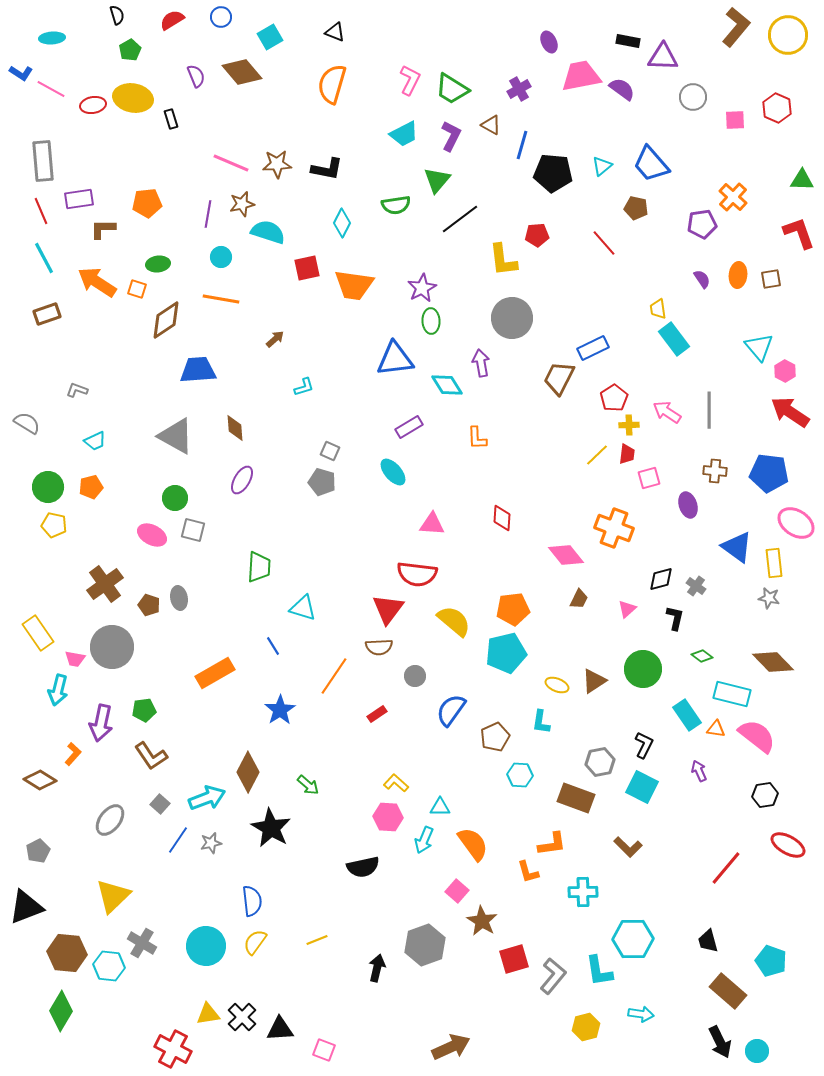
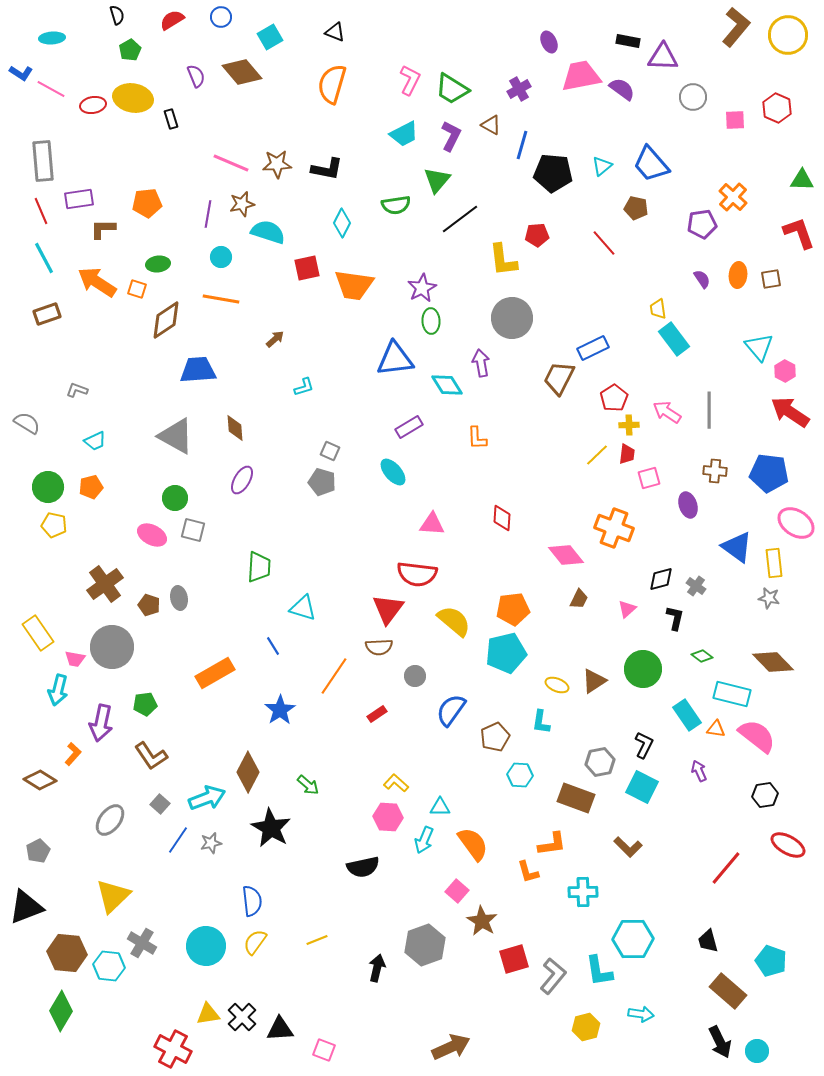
green pentagon at (144, 710): moved 1 px right, 6 px up
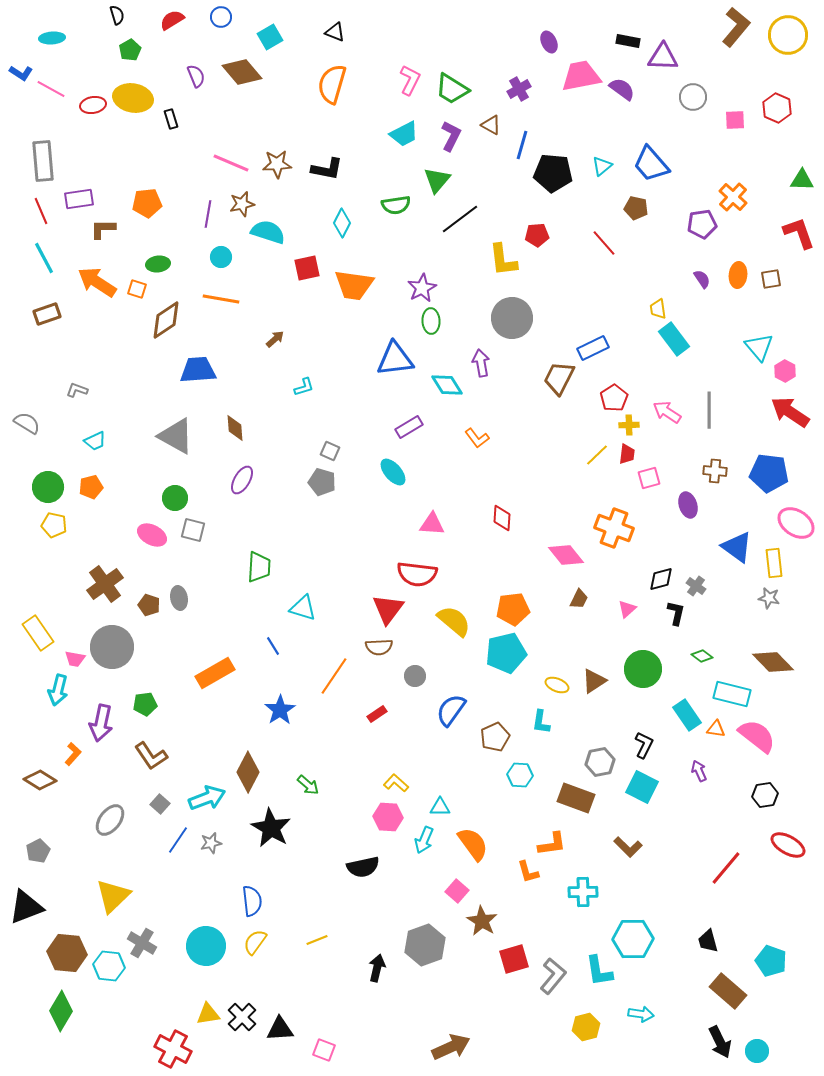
orange L-shape at (477, 438): rotated 35 degrees counterclockwise
black L-shape at (675, 618): moved 1 px right, 5 px up
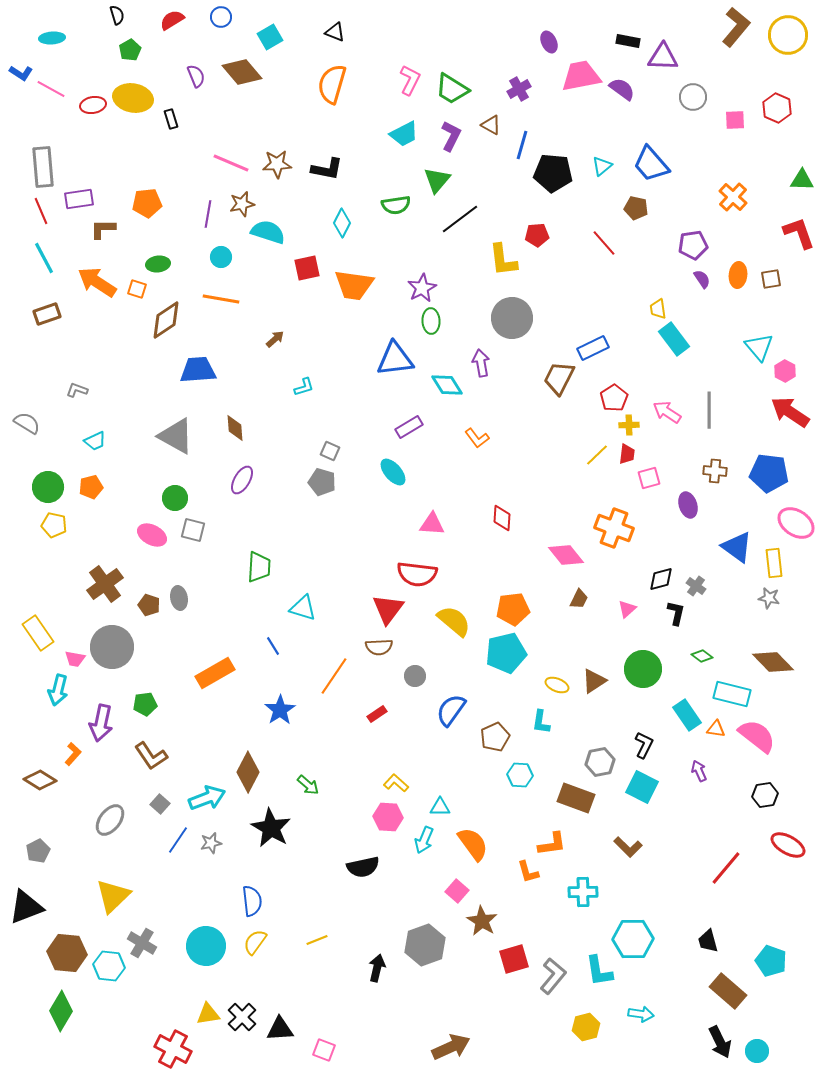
gray rectangle at (43, 161): moved 6 px down
purple pentagon at (702, 224): moved 9 px left, 21 px down
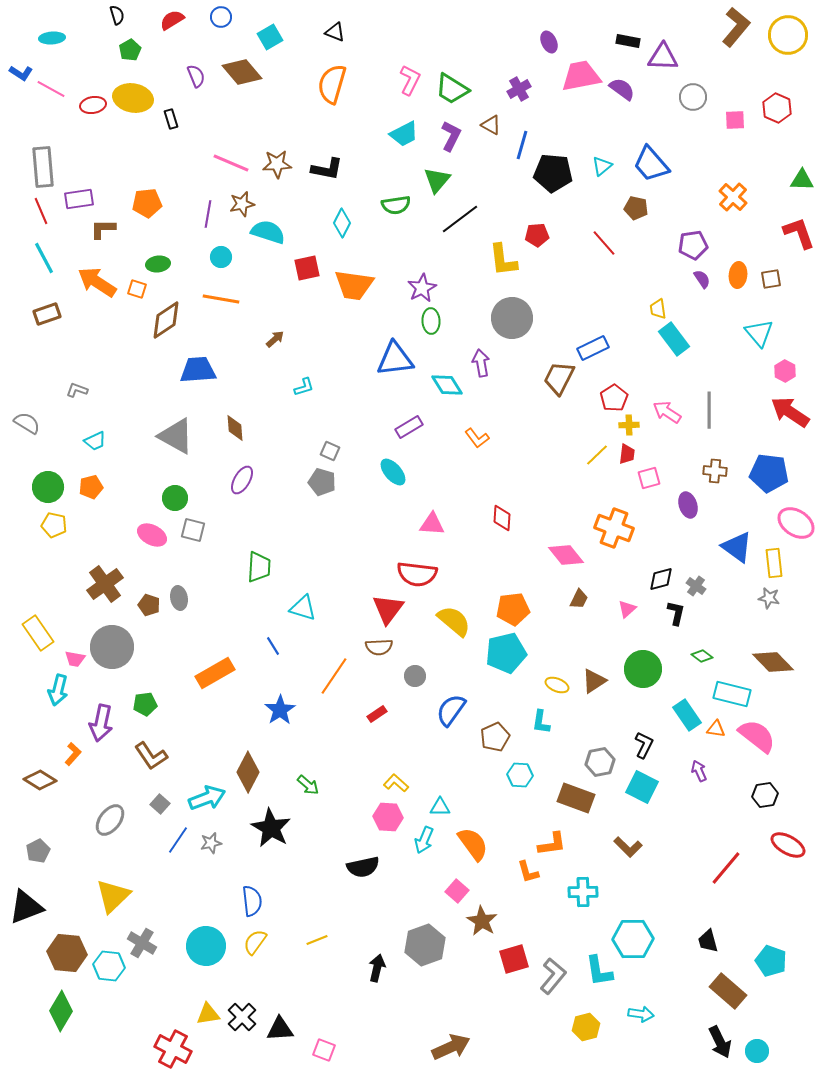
cyan triangle at (759, 347): moved 14 px up
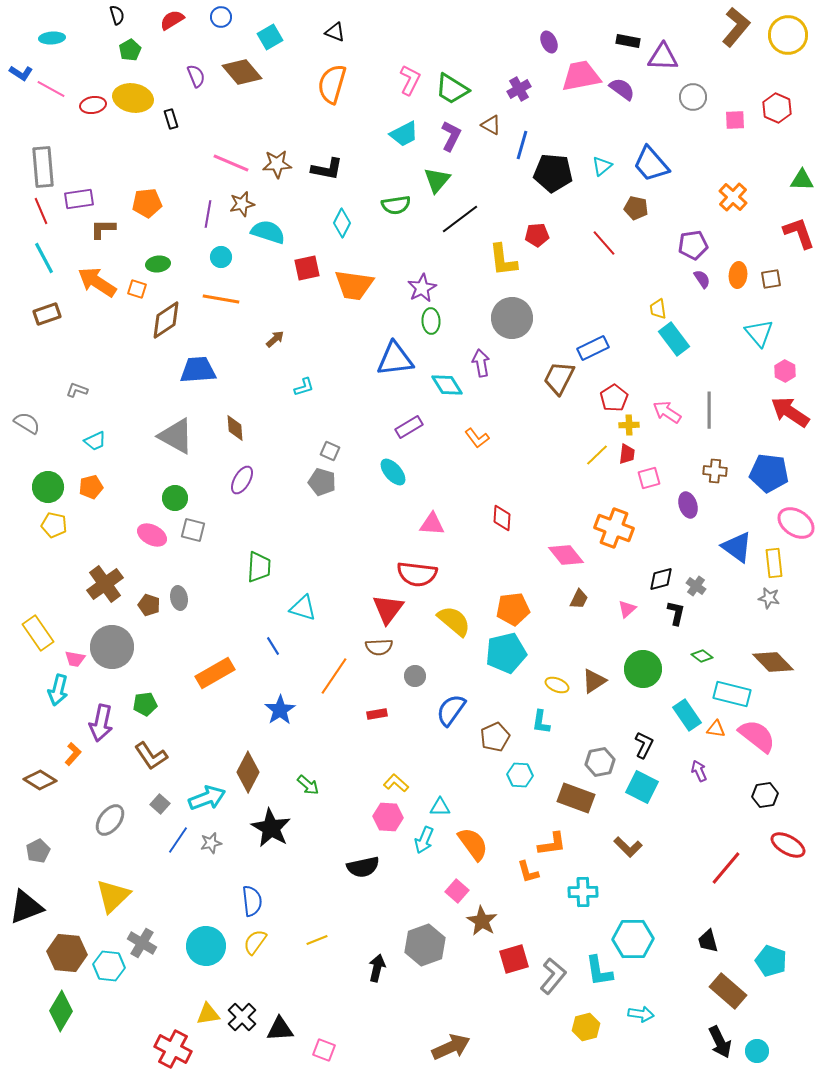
red rectangle at (377, 714): rotated 24 degrees clockwise
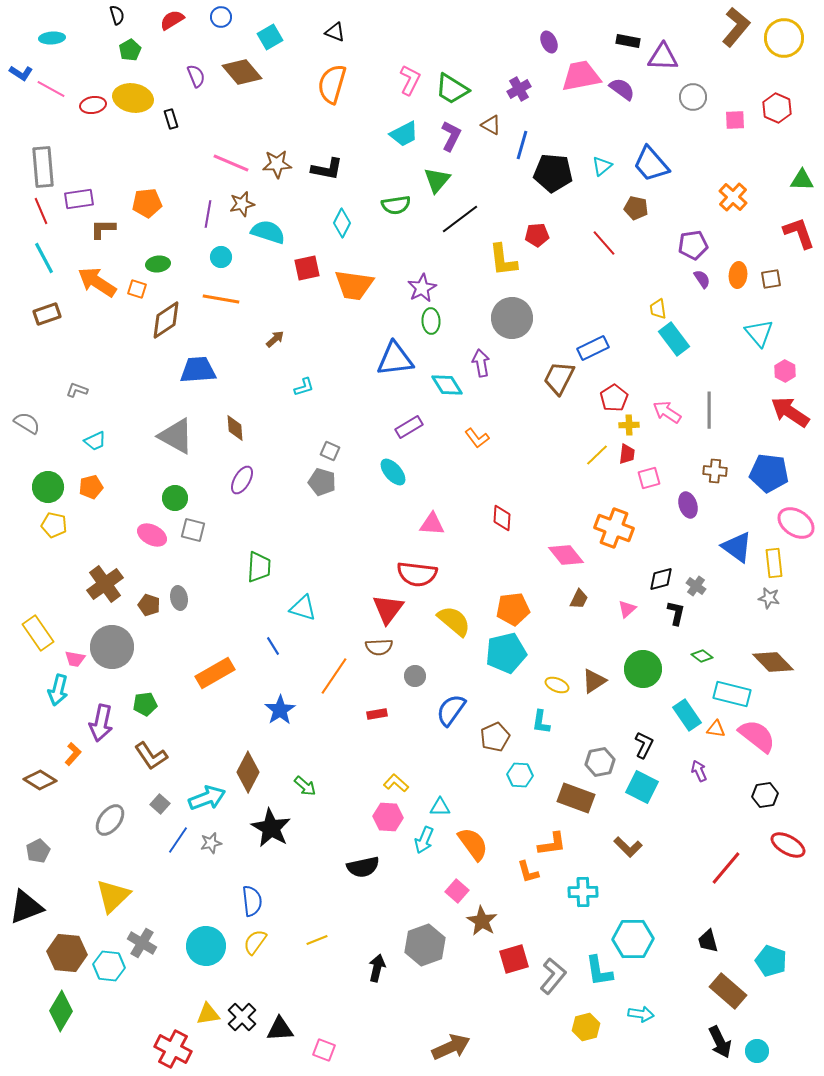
yellow circle at (788, 35): moved 4 px left, 3 px down
green arrow at (308, 785): moved 3 px left, 1 px down
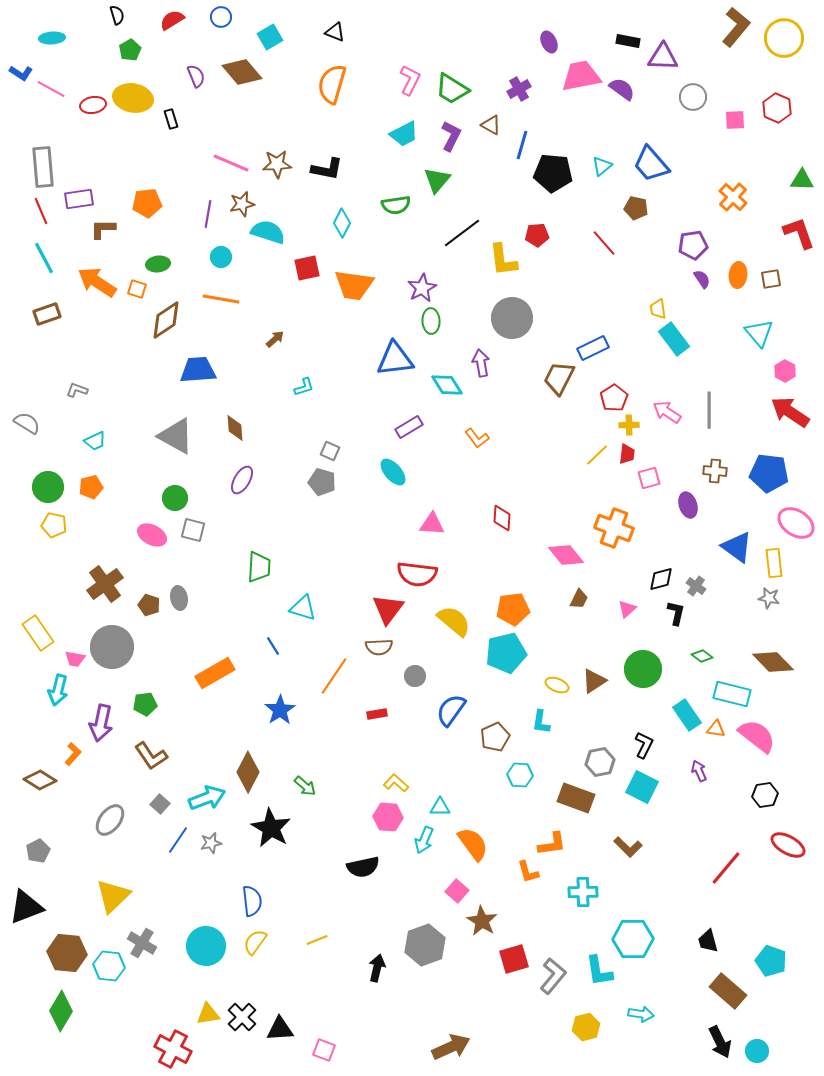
black line at (460, 219): moved 2 px right, 14 px down
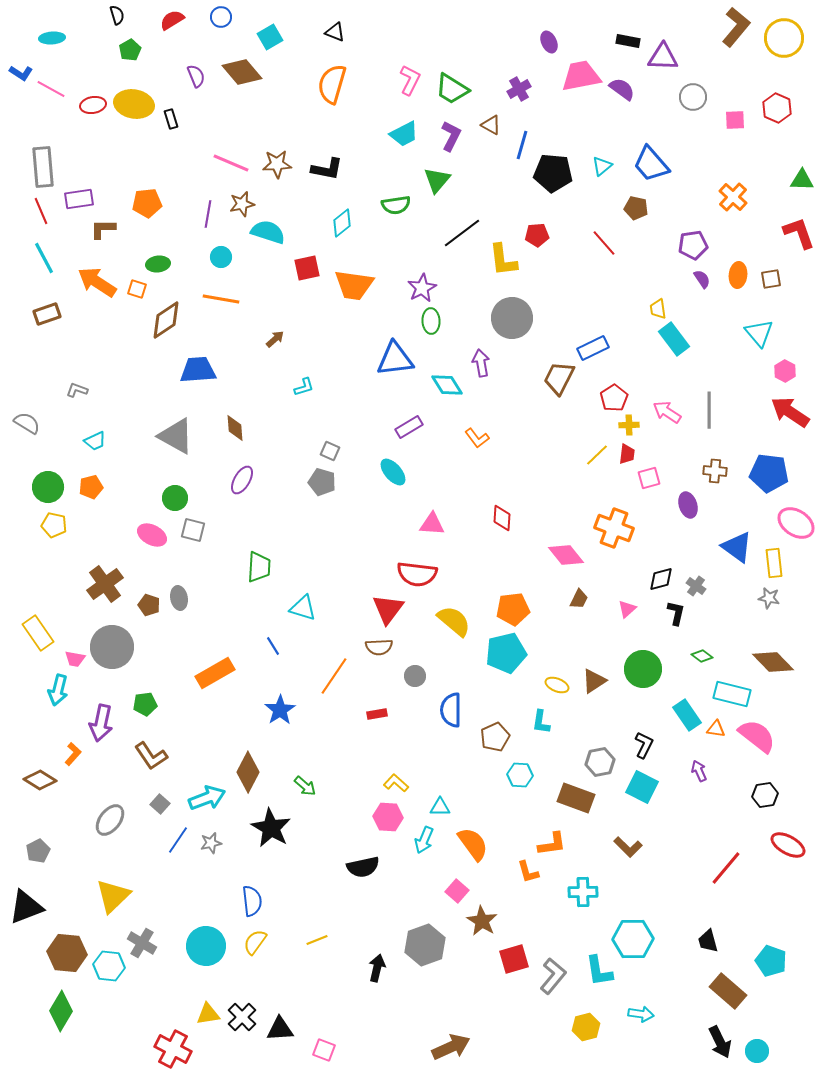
yellow ellipse at (133, 98): moved 1 px right, 6 px down
cyan diamond at (342, 223): rotated 24 degrees clockwise
blue semicircle at (451, 710): rotated 36 degrees counterclockwise
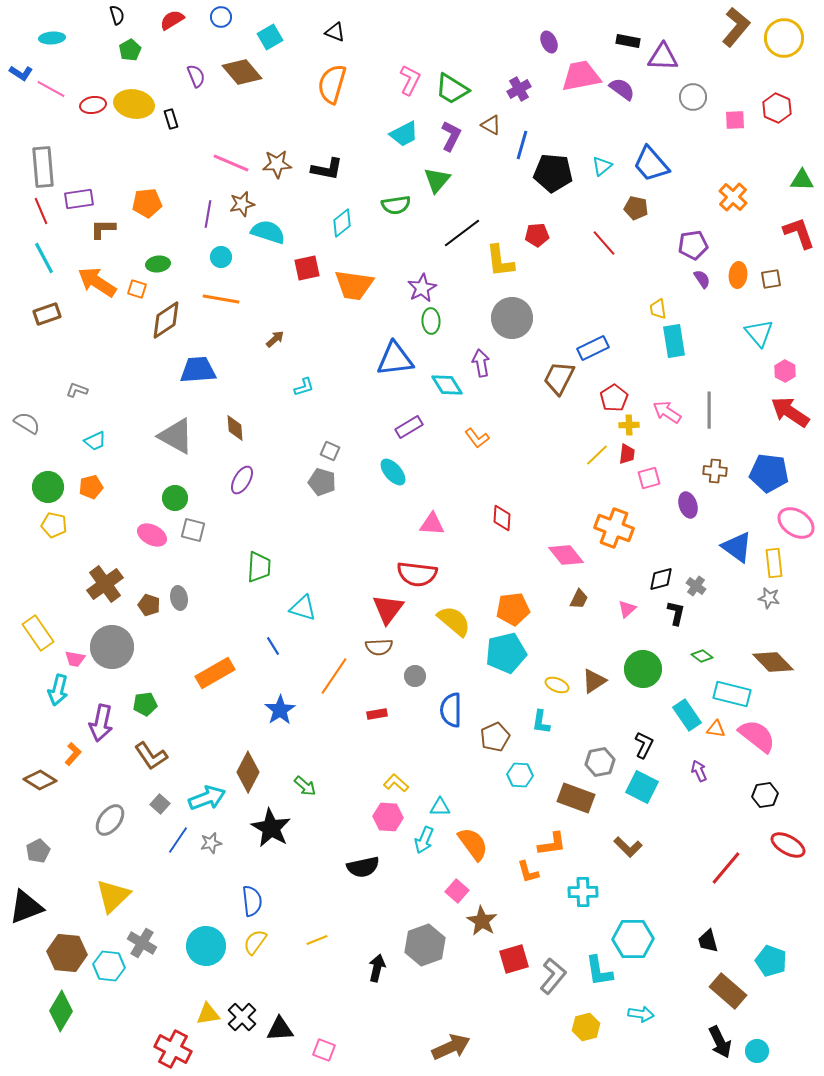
yellow L-shape at (503, 260): moved 3 px left, 1 px down
cyan rectangle at (674, 339): moved 2 px down; rotated 28 degrees clockwise
